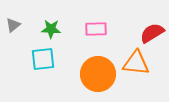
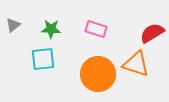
pink rectangle: rotated 20 degrees clockwise
orange triangle: moved 1 px down; rotated 12 degrees clockwise
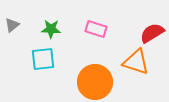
gray triangle: moved 1 px left
orange triangle: moved 2 px up
orange circle: moved 3 px left, 8 px down
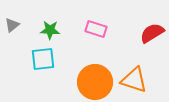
green star: moved 1 px left, 1 px down
orange triangle: moved 2 px left, 18 px down
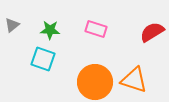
red semicircle: moved 1 px up
cyan square: rotated 25 degrees clockwise
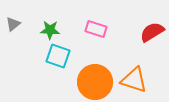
gray triangle: moved 1 px right, 1 px up
cyan square: moved 15 px right, 3 px up
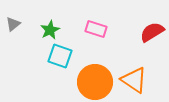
green star: rotated 30 degrees counterclockwise
cyan square: moved 2 px right
orange triangle: rotated 16 degrees clockwise
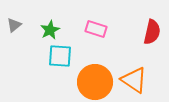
gray triangle: moved 1 px right, 1 px down
red semicircle: rotated 135 degrees clockwise
cyan square: rotated 15 degrees counterclockwise
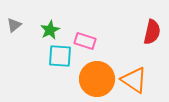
pink rectangle: moved 11 px left, 12 px down
orange circle: moved 2 px right, 3 px up
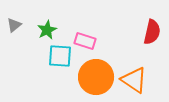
green star: moved 3 px left
orange circle: moved 1 px left, 2 px up
